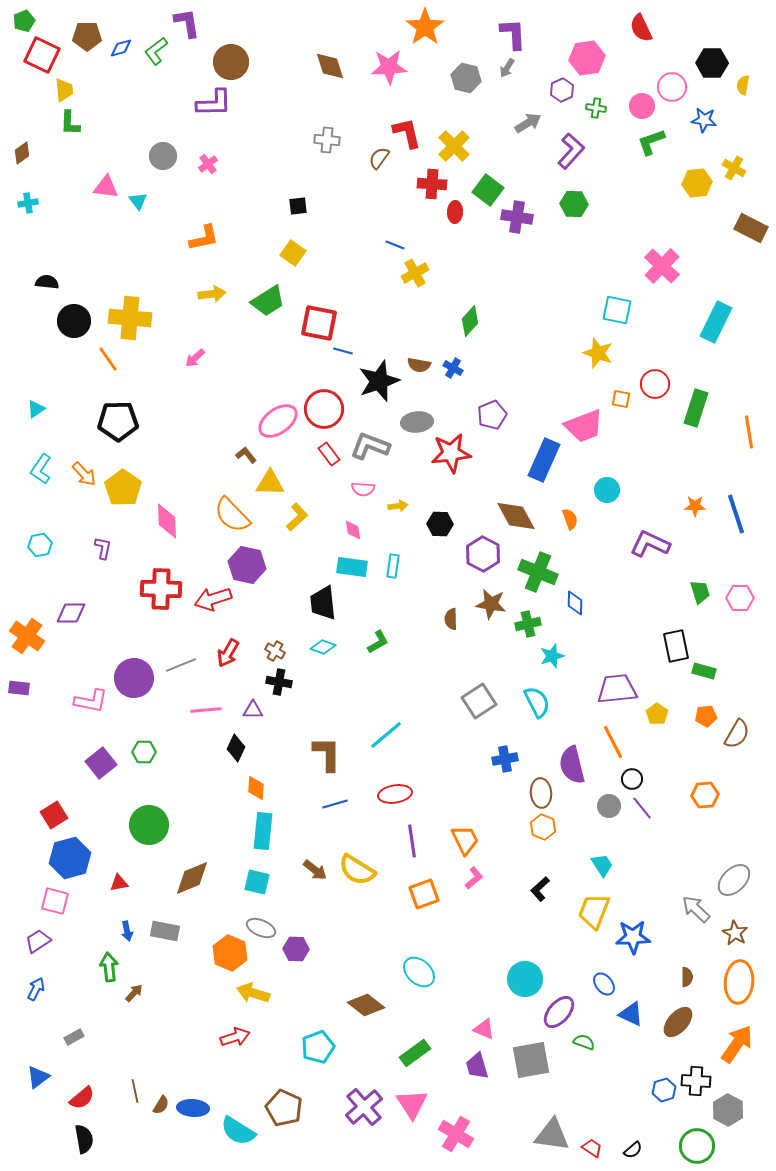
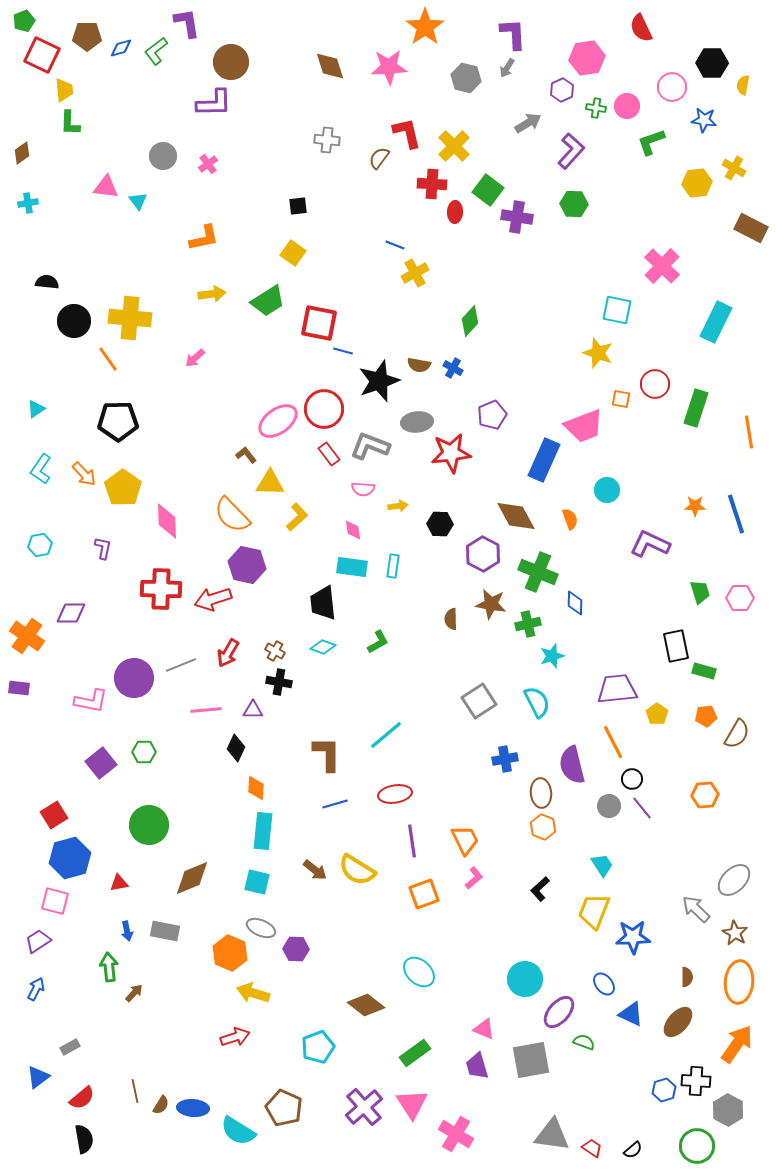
pink circle at (642, 106): moved 15 px left
gray rectangle at (74, 1037): moved 4 px left, 10 px down
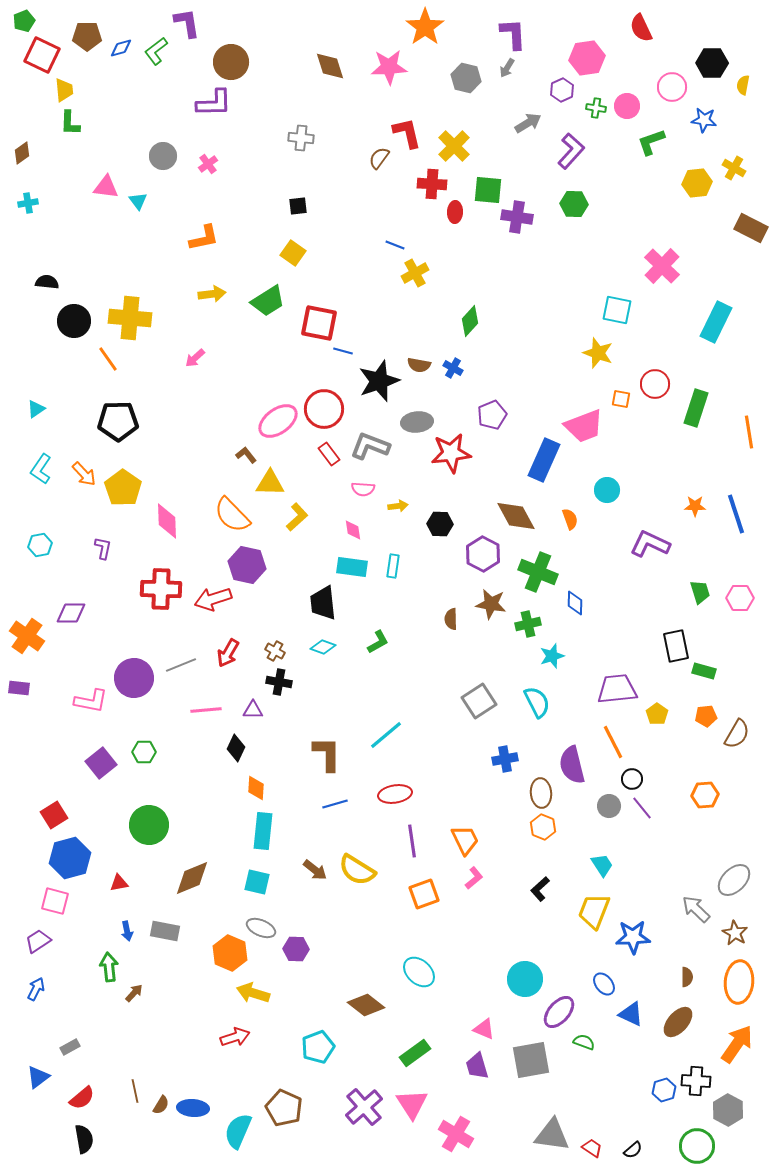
gray cross at (327, 140): moved 26 px left, 2 px up
green square at (488, 190): rotated 32 degrees counterclockwise
cyan semicircle at (238, 1131): rotated 81 degrees clockwise
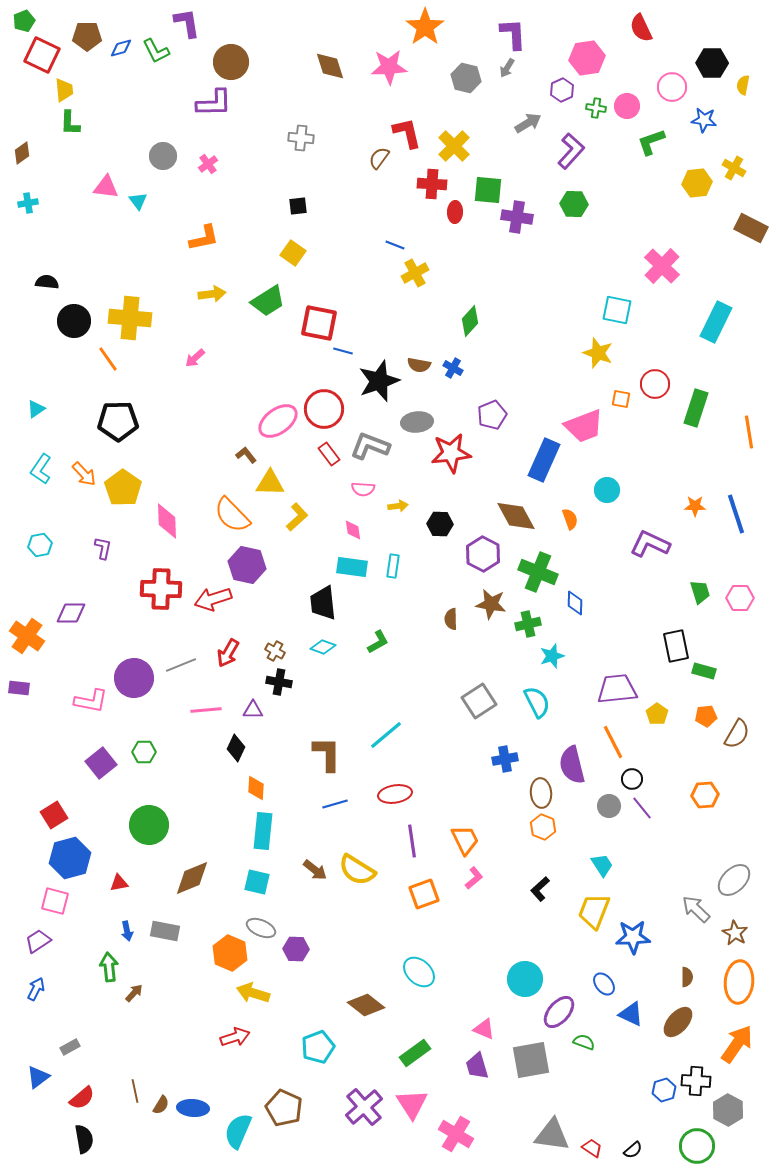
green L-shape at (156, 51): rotated 80 degrees counterclockwise
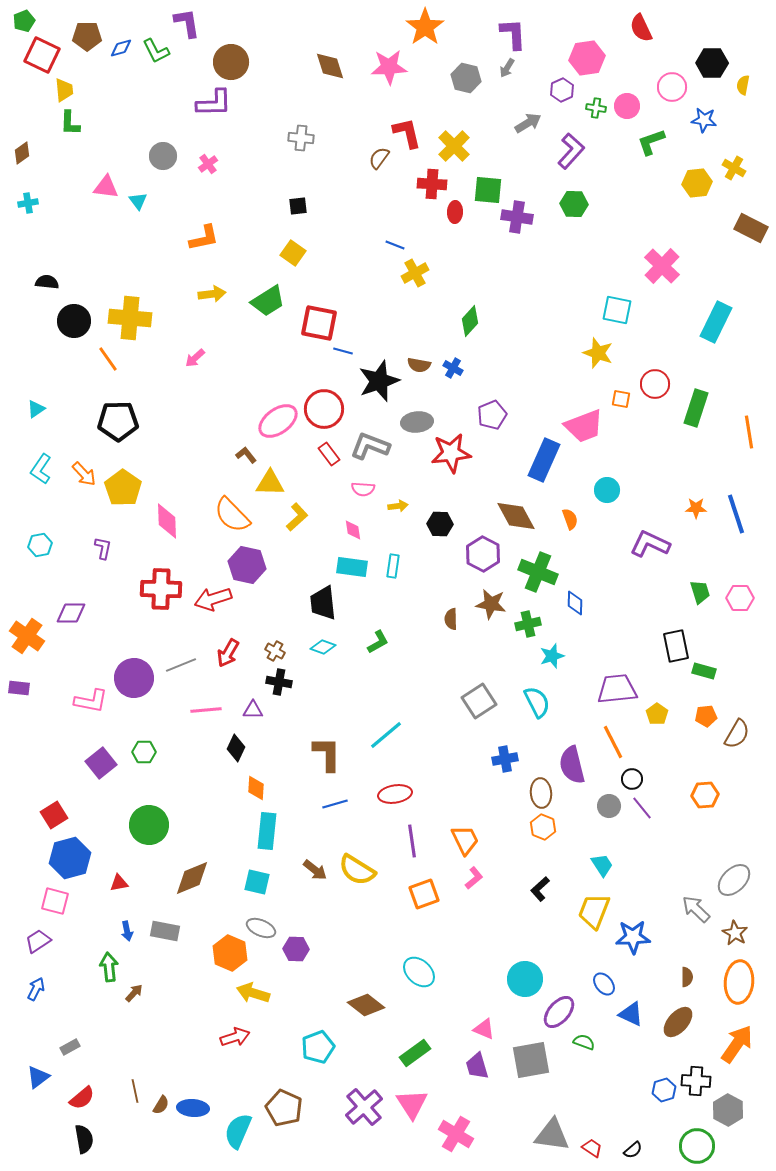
orange star at (695, 506): moved 1 px right, 2 px down
cyan rectangle at (263, 831): moved 4 px right
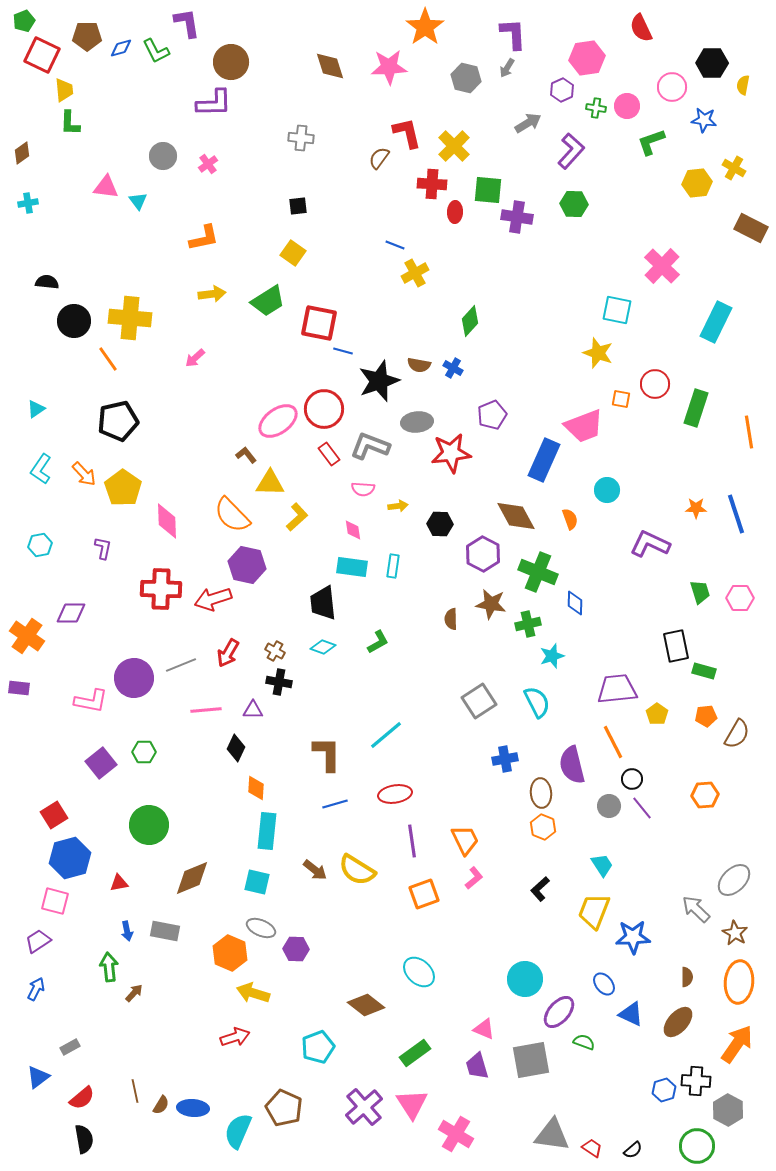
black pentagon at (118, 421): rotated 12 degrees counterclockwise
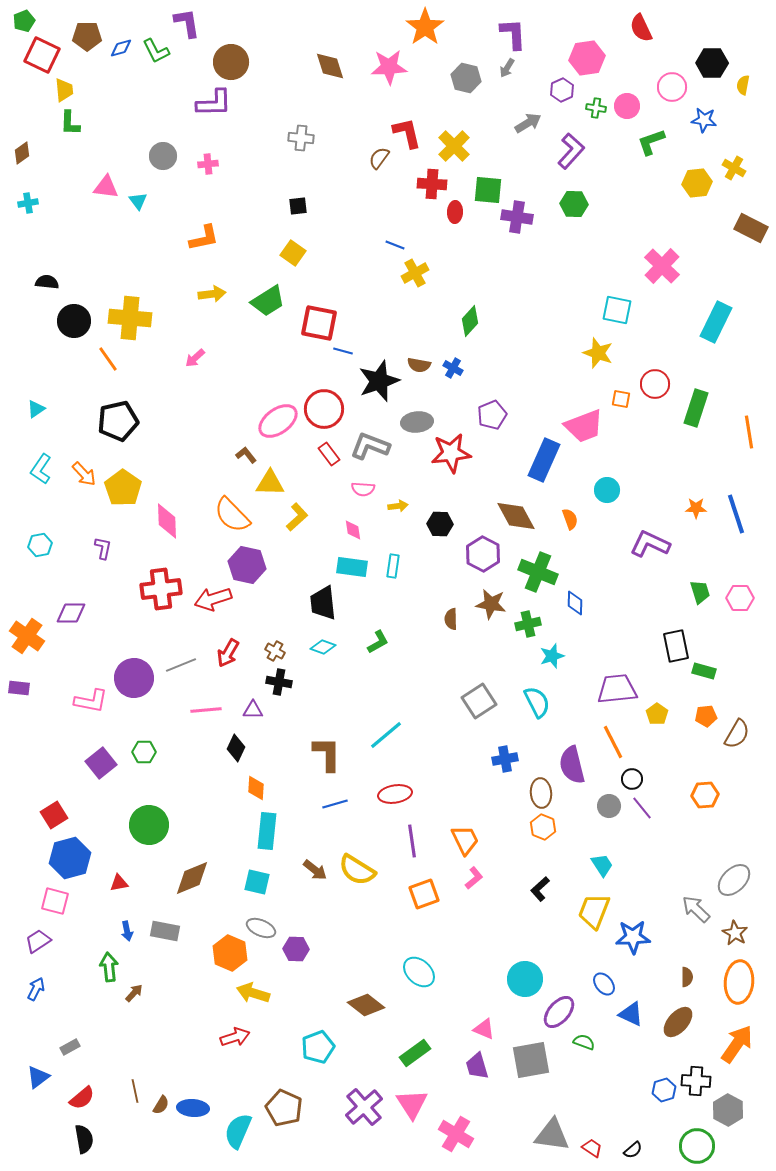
pink cross at (208, 164): rotated 30 degrees clockwise
red cross at (161, 589): rotated 9 degrees counterclockwise
